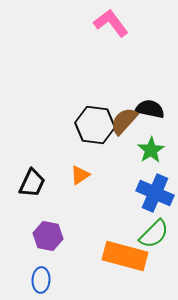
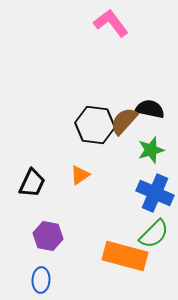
green star: rotated 16 degrees clockwise
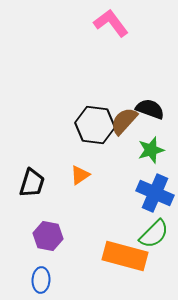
black semicircle: rotated 8 degrees clockwise
black trapezoid: rotated 8 degrees counterclockwise
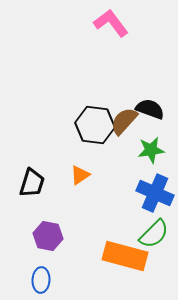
green star: rotated 8 degrees clockwise
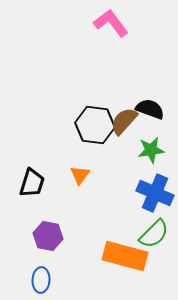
orange triangle: rotated 20 degrees counterclockwise
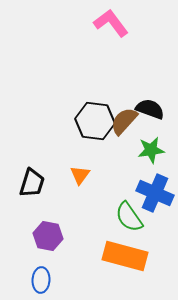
black hexagon: moved 4 px up
green semicircle: moved 25 px left, 17 px up; rotated 100 degrees clockwise
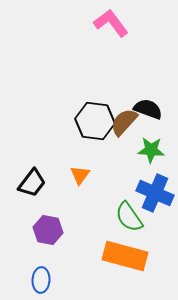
black semicircle: moved 2 px left
brown semicircle: moved 1 px down
green star: rotated 12 degrees clockwise
black trapezoid: rotated 20 degrees clockwise
purple hexagon: moved 6 px up
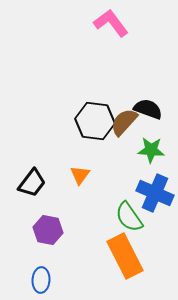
orange rectangle: rotated 48 degrees clockwise
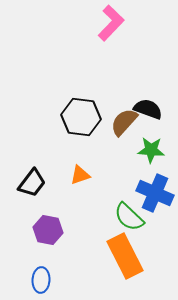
pink L-shape: rotated 81 degrees clockwise
black hexagon: moved 14 px left, 4 px up
orange triangle: rotated 35 degrees clockwise
green semicircle: rotated 12 degrees counterclockwise
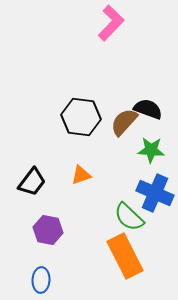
orange triangle: moved 1 px right
black trapezoid: moved 1 px up
